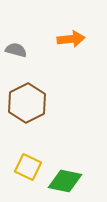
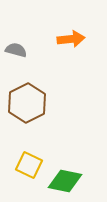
yellow square: moved 1 px right, 2 px up
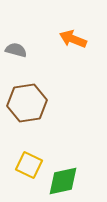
orange arrow: moved 2 px right; rotated 152 degrees counterclockwise
brown hexagon: rotated 18 degrees clockwise
green diamond: moved 2 px left; rotated 24 degrees counterclockwise
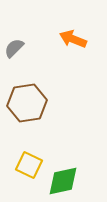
gray semicircle: moved 2 px left, 2 px up; rotated 60 degrees counterclockwise
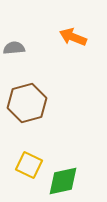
orange arrow: moved 2 px up
gray semicircle: rotated 40 degrees clockwise
brown hexagon: rotated 6 degrees counterclockwise
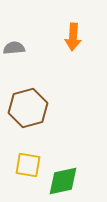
orange arrow: rotated 108 degrees counterclockwise
brown hexagon: moved 1 px right, 5 px down
yellow square: moved 1 px left; rotated 16 degrees counterclockwise
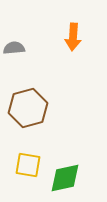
green diamond: moved 2 px right, 3 px up
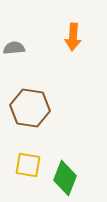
brown hexagon: moved 2 px right; rotated 24 degrees clockwise
green diamond: rotated 56 degrees counterclockwise
